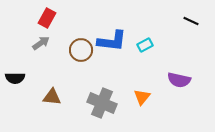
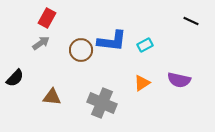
black semicircle: rotated 48 degrees counterclockwise
orange triangle: moved 14 px up; rotated 18 degrees clockwise
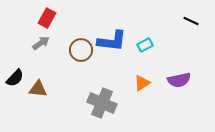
purple semicircle: rotated 25 degrees counterclockwise
brown triangle: moved 14 px left, 8 px up
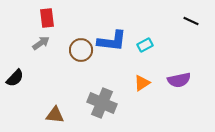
red rectangle: rotated 36 degrees counterclockwise
brown triangle: moved 17 px right, 26 px down
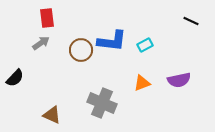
orange triangle: rotated 12 degrees clockwise
brown triangle: moved 3 px left; rotated 18 degrees clockwise
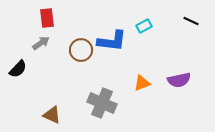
cyan rectangle: moved 1 px left, 19 px up
black semicircle: moved 3 px right, 9 px up
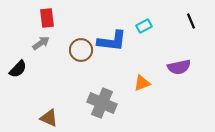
black line: rotated 42 degrees clockwise
purple semicircle: moved 13 px up
brown triangle: moved 3 px left, 3 px down
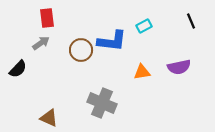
orange triangle: moved 11 px up; rotated 12 degrees clockwise
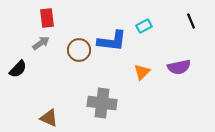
brown circle: moved 2 px left
orange triangle: rotated 36 degrees counterclockwise
gray cross: rotated 16 degrees counterclockwise
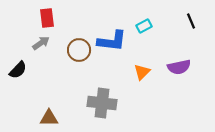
black semicircle: moved 1 px down
brown triangle: rotated 24 degrees counterclockwise
